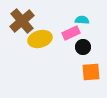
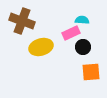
brown cross: rotated 30 degrees counterclockwise
yellow ellipse: moved 1 px right, 8 px down
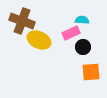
yellow ellipse: moved 2 px left, 7 px up; rotated 40 degrees clockwise
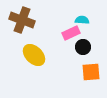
brown cross: moved 1 px up
yellow ellipse: moved 5 px left, 15 px down; rotated 20 degrees clockwise
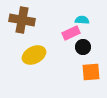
brown cross: rotated 10 degrees counterclockwise
yellow ellipse: rotated 70 degrees counterclockwise
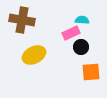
black circle: moved 2 px left
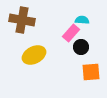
pink rectangle: rotated 24 degrees counterclockwise
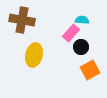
yellow ellipse: rotated 50 degrees counterclockwise
orange square: moved 1 px left, 2 px up; rotated 24 degrees counterclockwise
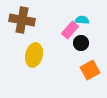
pink rectangle: moved 1 px left, 3 px up
black circle: moved 4 px up
